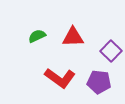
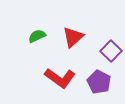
red triangle: rotated 40 degrees counterclockwise
purple pentagon: rotated 20 degrees clockwise
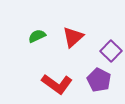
red L-shape: moved 3 px left, 6 px down
purple pentagon: moved 2 px up
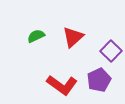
green semicircle: moved 1 px left
purple pentagon: rotated 20 degrees clockwise
red L-shape: moved 5 px right, 1 px down
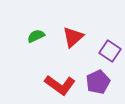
purple square: moved 1 px left; rotated 10 degrees counterclockwise
purple pentagon: moved 1 px left, 2 px down
red L-shape: moved 2 px left
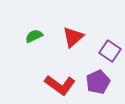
green semicircle: moved 2 px left
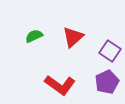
purple pentagon: moved 9 px right
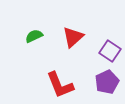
red L-shape: rotated 32 degrees clockwise
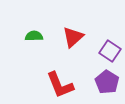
green semicircle: rotated 24 degrees clockwise
purple pentagon: rotated 15 degrees counterclockwise
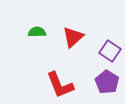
green semicircle: moved 3 px right, 4 px up
